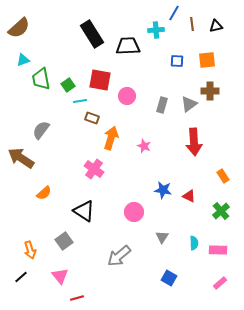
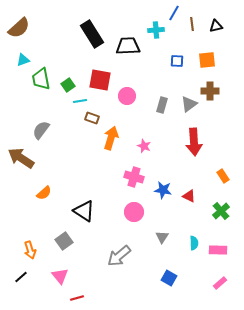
pink cross at (94, 169): moved 40 px right, 8 px down; rotated 18 degrees counterclockwise
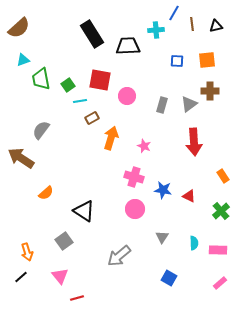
brown rectangle at (92, 118): rotated 48 degrees counterclockwise
orange semicircle at (44, 193): moved 2 px right
pink circle at (134, 212): moved 1 px right, 3 px up
orange arrow at (30, 250): moved 3 px left, 2 px down
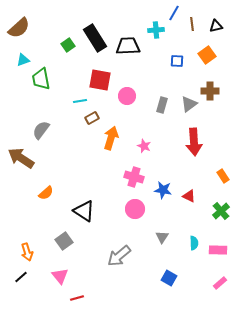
black rectangle at (92, 34): moved 3 px right, 4 px down
orange square at (207, 60): moved 5 px up; rotated 30 degrees counterclockwise
green square at (68, 85): moved 40 px up
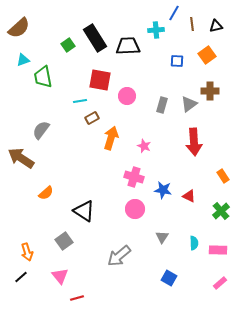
green trapezoid at (41, 79): moved 2 px right, 2 px up
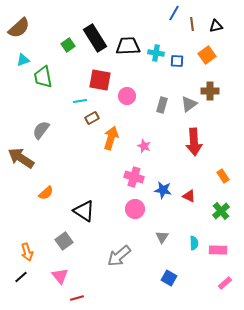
cyan cross at (156, 30): moved 23 px down; rotated 14 degrees clockwise
pink rectangle at (220, 283): moved 5 px right
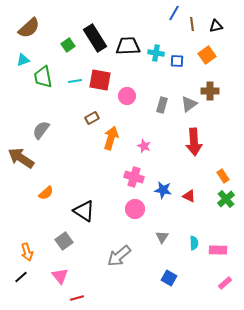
brown semicircle at (19, 28): moved 10 px right
cyan line at (80, 101): moved 5 px left, 20 px up
green cross at (221, 211): moved 5 px right, 12 px up
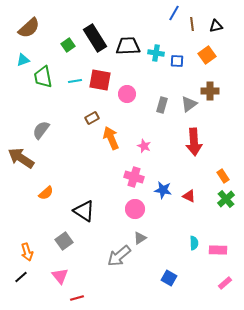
pink circle at (127, 96): moved 2 px up
orange arrow at (111, 138): rotated 40 degrees counterclockwise
gray triangle at (162, 237): moved 22 px left, 1 px down; rotated 24 degrees clockwise
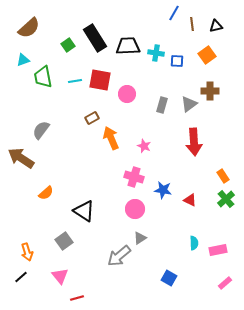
red triangle at (189, 196): moved 1 px right, 4 px down
pink rectangle at (218, 250): rotated 12 degrees counterclockwise
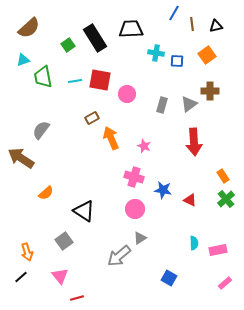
black trapezoid at (128, 46): moved 3 px right, 17 px up
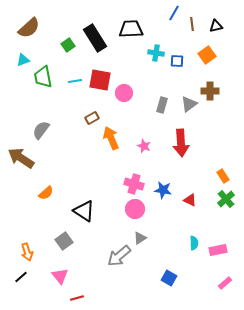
pink circle at (127, 94): moved 3 px left, 1 px up
red arrow at (194, 142): moved 13 px left, 1 px down
pink cross at (134, 177): moved 7 px down
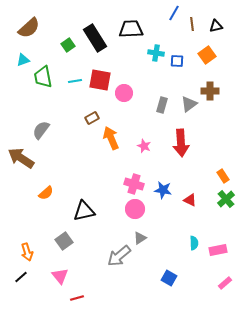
black triangle at (84, 211): rotated 45 degrees counterclockwise
